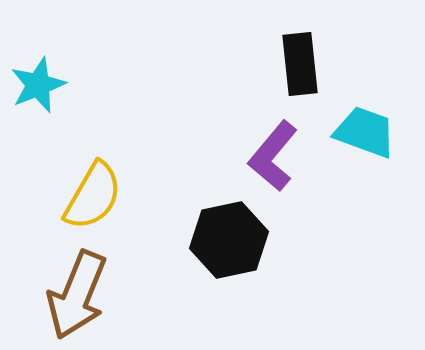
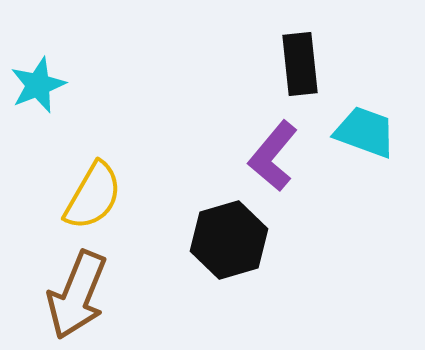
black hexagon: rotated 4 degrees counterclockwise
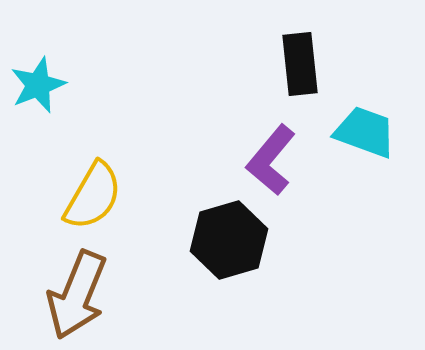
purple L-shape: moved 2 px left, 4 px down
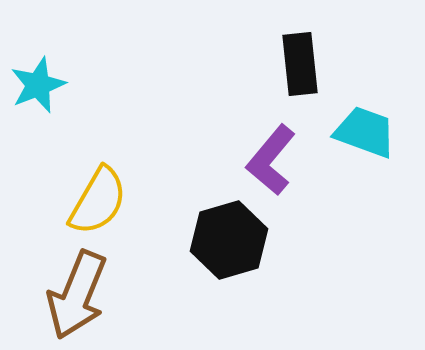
yellow semicircle: moved 5 px right, 5 px down
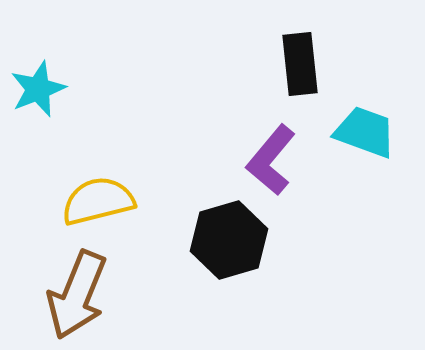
cyan star: moved 4 px down
yellow semicircle: rotated 134 degrees counterclockwise
